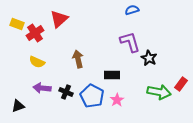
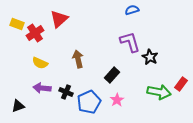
black star: moved 1 px right, 1 px up
yellow semicircle: moved 3 px right, 1 px down
black rectangle: rotated 49 degrees counterclockwise
blue pentagon: moved 3 px left, 6 px down; rotated 20 degrees clockwise
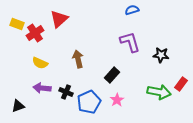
black star: moved 11 px right, 2 px up; rotated 21 degrees counterclockwise
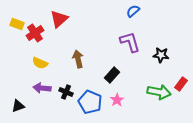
blue semicircle: moved 1 px right, 1 px down; rotated 24 degrees counterclockwise
blue pentagon: moved 1 px right; rotated 25 degrees counterclockwise
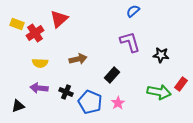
brown arrow: rotated 90 degrees clockwise
yellow semicircle: rotated 21 degrees counterclockwise
purple arrow: moved 3 px left
pink star: moved 1 px right, 3 px down
